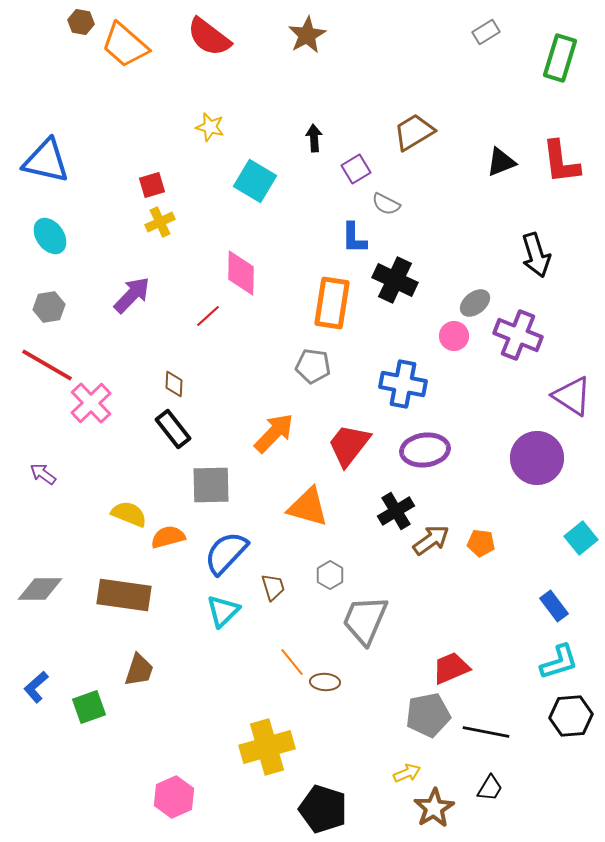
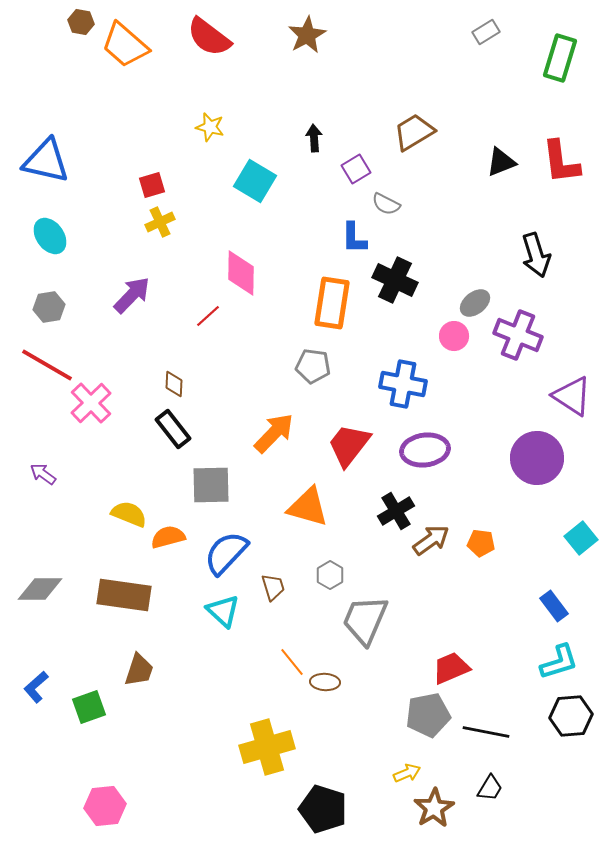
cyan triangle at (223, 611): rotated 33 degrees counterclockwise
pink hexagon at (174, 797): moved 69 px left, 9 px down; rotated 18 degrees clockwise
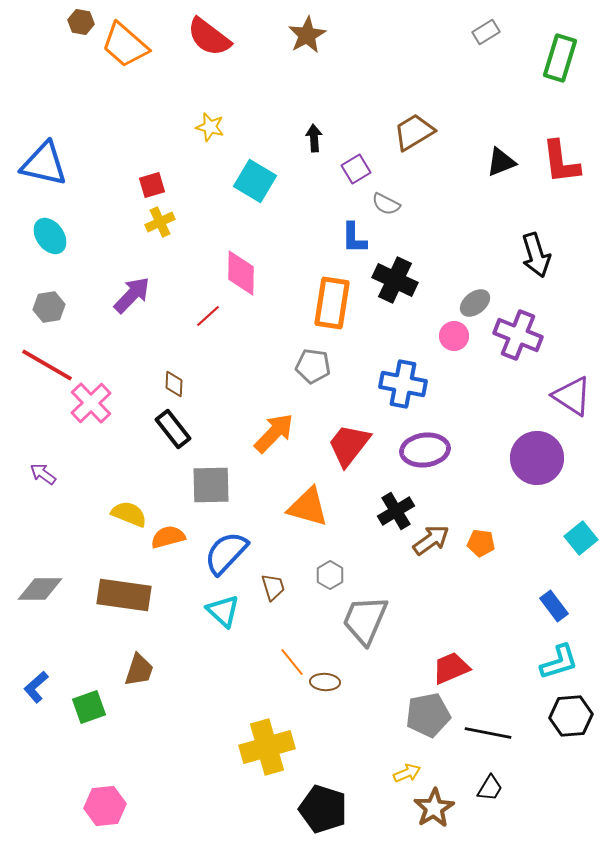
blue triangle at (46, 161): moved 2 px left, 3 px down
black line at (486, 732): moved 2 px right, 1 px down
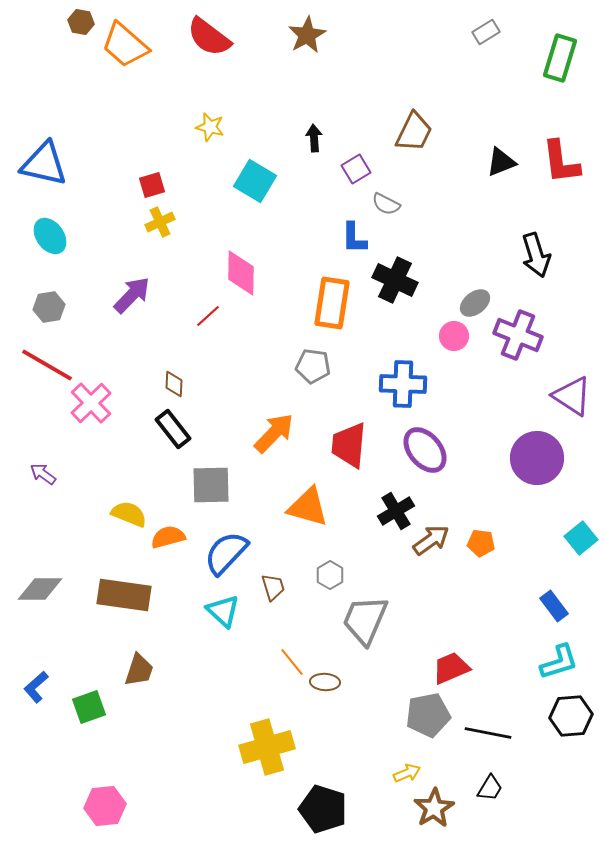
brown trapezoid at (414, 132): rotated 147 degrees clockwise
blue cross at (403, 384): rotated 9 degrees counterclockwise
red trapezoid at (349, 445): rotated 33 degrees counterclockwise
purple ellipse at (425, 450): rotated 57 degrees clockwise
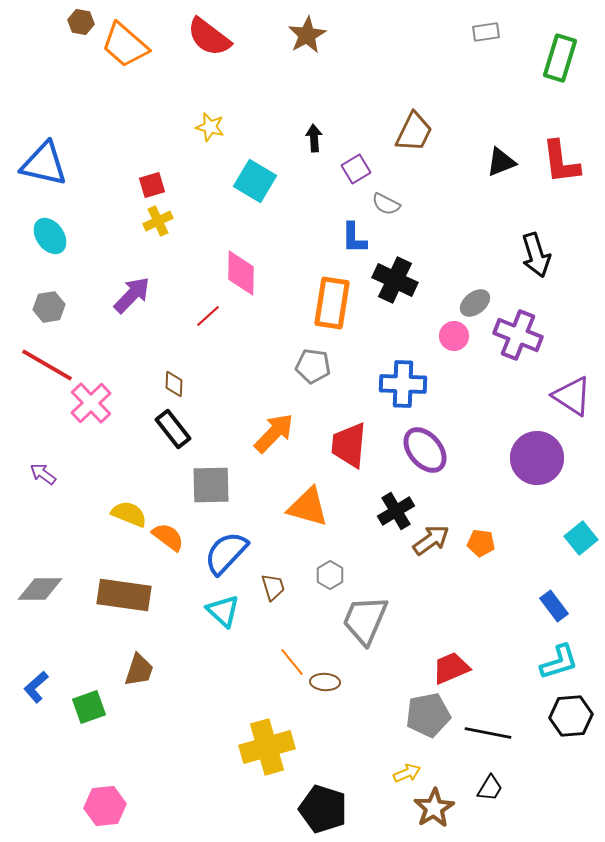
gray rectangle at (486, 32): rotated 24 degrees clockwise
yellow cross at (160, 222): moved 2 px left, 1 px up
orange semicircle at (168, 537): rotated 52 degrees clockwise
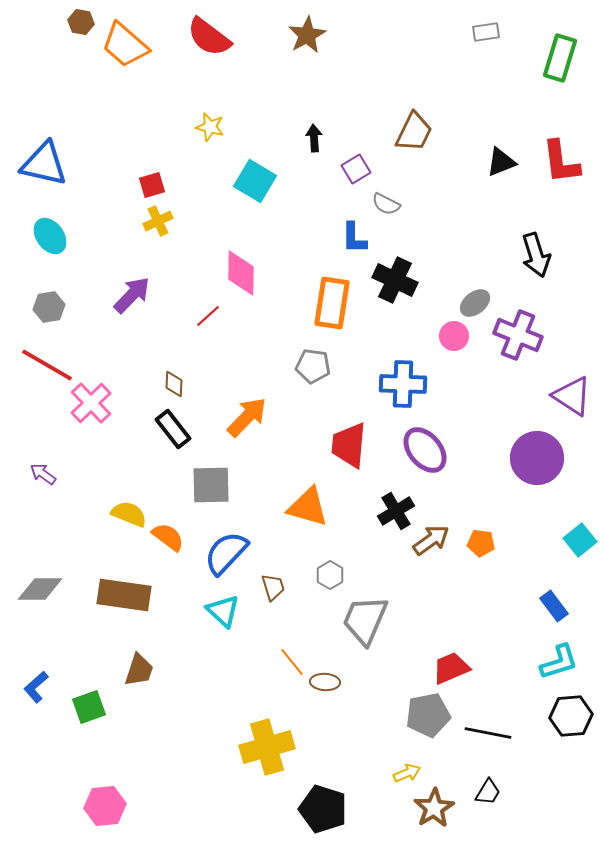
orange arrow at (274, 433): moved 27 px left, 16 px up
cyan square at (581, 538): moved 1 px left, 2 px down
black trapezoid at (490, 788): moved 2 px left, 4 px down
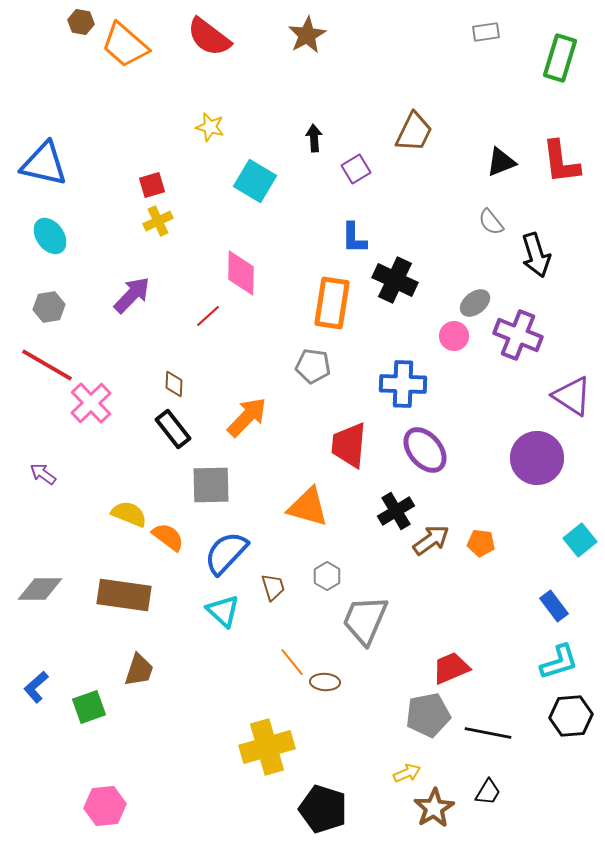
gray semicircle at (386, 204): moved 105 px right, 18 px down; rotated 24 degrees clockwise
gray hexagon at (330, 575): moved 3 px left, 1 px down
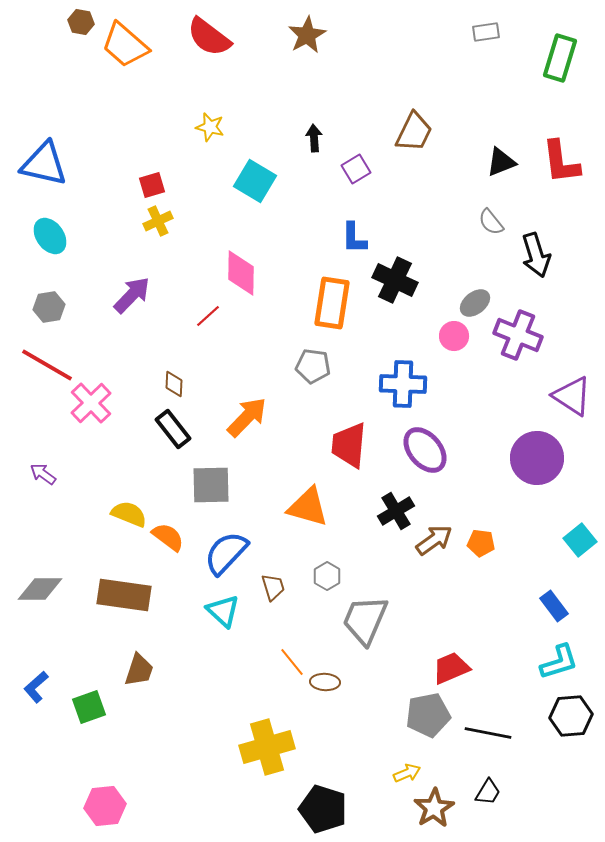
brown arrow at (431, 540): moved 3 px right
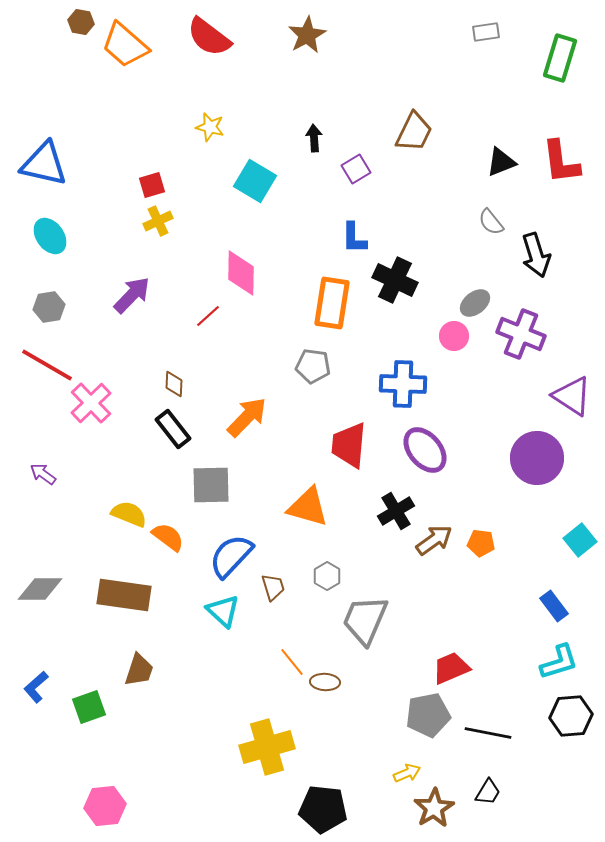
purple cross at (518, 335): moved 3 px right, 1 px up
blue semicircle at (226, 553): moved 5 px right, 3 px down
black pentagon at (323, 809): rotated 12 degrees counterclockwise
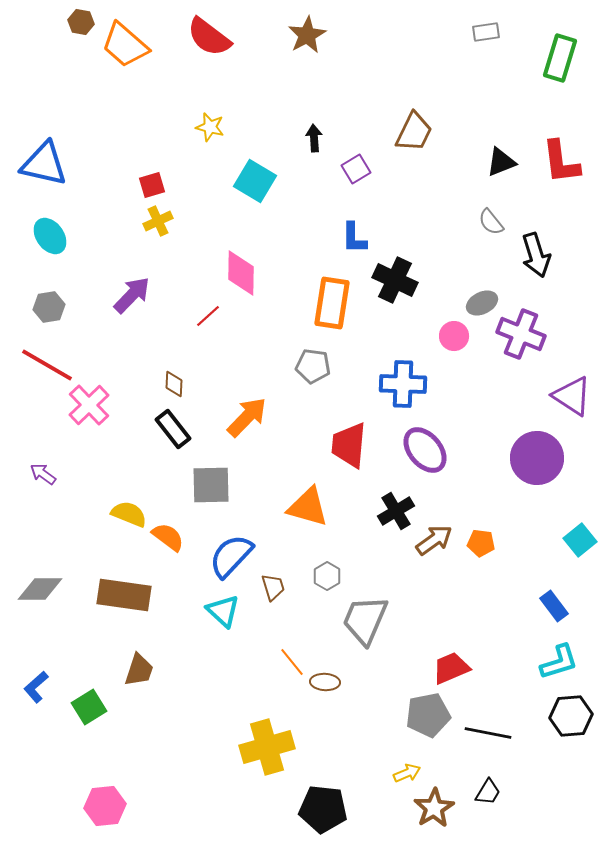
gray ellipse at (475, 303): moved 7 px right; rotated 12 degrees clockwise
pink cross at (91, 403): moved 2 px left, 2 px down
green square at (89, 707): rotated 12 degrees counterclockwise
